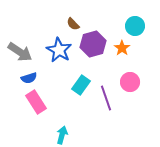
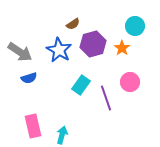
brown semicircle: rotated 80 degrees counterclockwise
pink rectangle: moved 3 px left, 24 px down; rotated 20 degrees clockwise
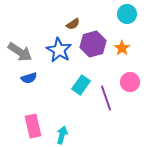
cyan circle: moved 8 px left, 12 px up
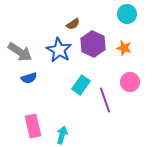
purple hexagon: rotated 20 degrees counterclockwise
orange star: moved 2 px right; rotated 21 degrees counterclockwise
purple line: moved 1 px left, 2 px down
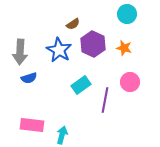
gray arrow: rotated 60 degrees clockwise
cyan rectangle: rotated 18 degrees clockwise
purple line: rotated 30 degrees clockwise
pink rectangle: moved 1 px left, 1 px up; rotated 70 degrees counterclockwise
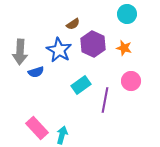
blue semicircle: moved 7 px right, 6 px up
pink circle: moved 1 px right, 1 px up
pink rectangle: moved 5 px right, 3 px down; rotated 40 degrees clockwise
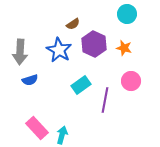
purple hexagon: moved 1 px right
blue semicircle: moved 6 px left, 8 px down
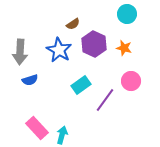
purple line: rotated 25 degrees clockwise
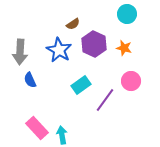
blue semicircle: rotated 84 degrees clockwise
cyan arrow: rotated 24 degrees counterclockwise
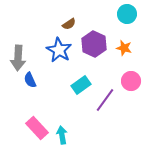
brown semicircle: moved 4 px left
gray arrow: moved 2 px left, 6 px down
